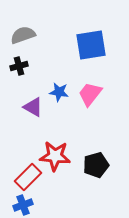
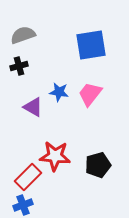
black pentagon: moved 2 px right
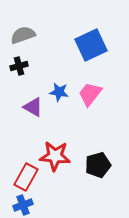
blue square: rotated 16 degrees counterclockwise
red rectangle: moved 2 px left; rotated 16 degrees counterclockwise
